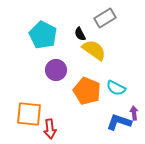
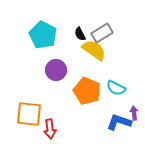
gray rectangle: moved 3 px left, 15 px down
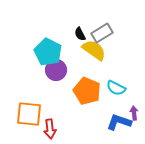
cyan pentagon: moved 5 px right, 17 px down
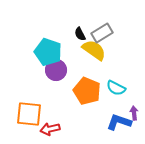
cyan pentagon: rotated 8 degrees counterclockwise
red arrow: rotated 84 degrees clockwise
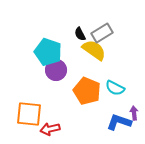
cyan semicircle: moved 1 px left
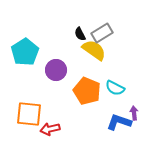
cyan pentagon: moved 23 px left; rotated 20 degrees clockwise
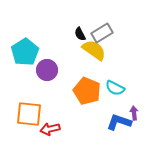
purple circle: moved 9 px left
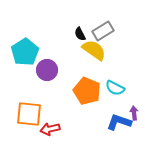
gray rectangle: moved 1 px right, 2 px up
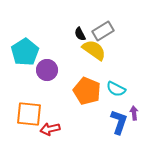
cyan semicircle: moved 1 px right, 1 px down
blue L-shape: rotated 90 degrees clockwise
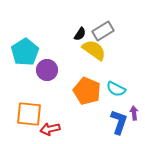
black semicircle: rotated 120 degrees counterclockwise
